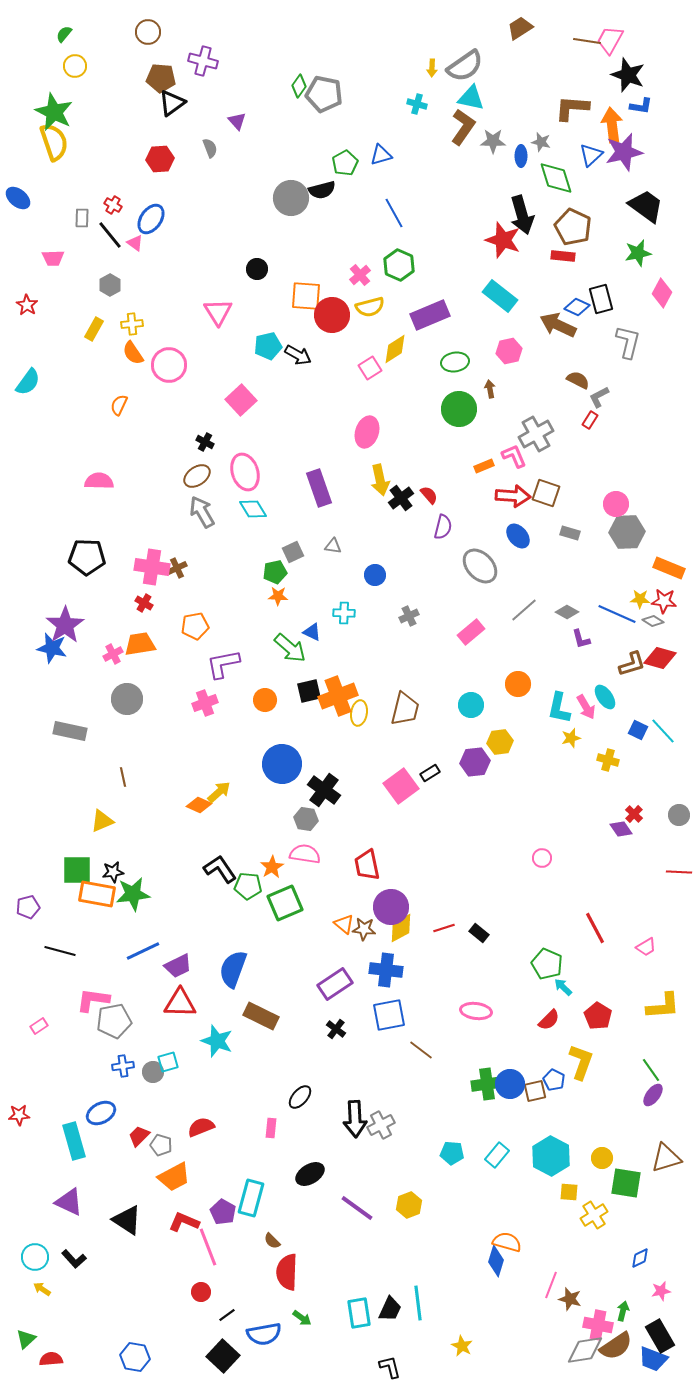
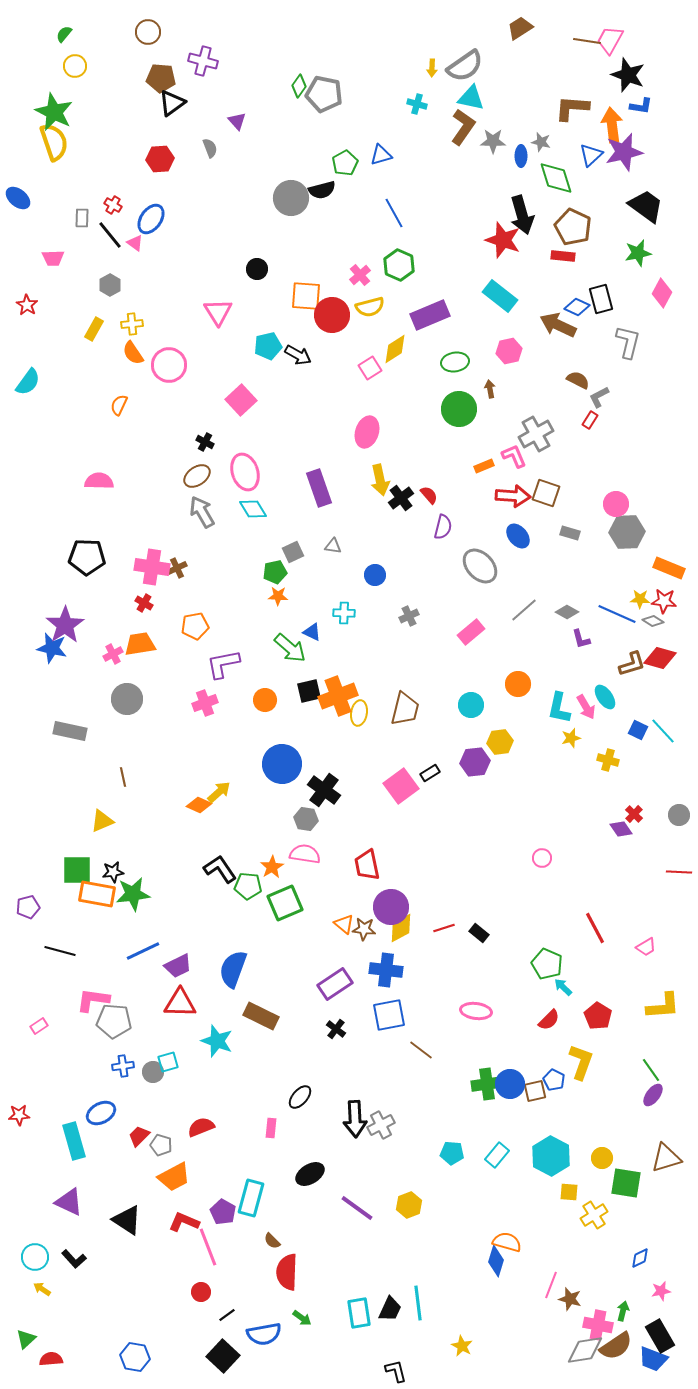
gray pentagon at (114, 1021): rotated 16 degrees clockwise
black L-shape at (390, 1367): moved 6 px right, 4 px down
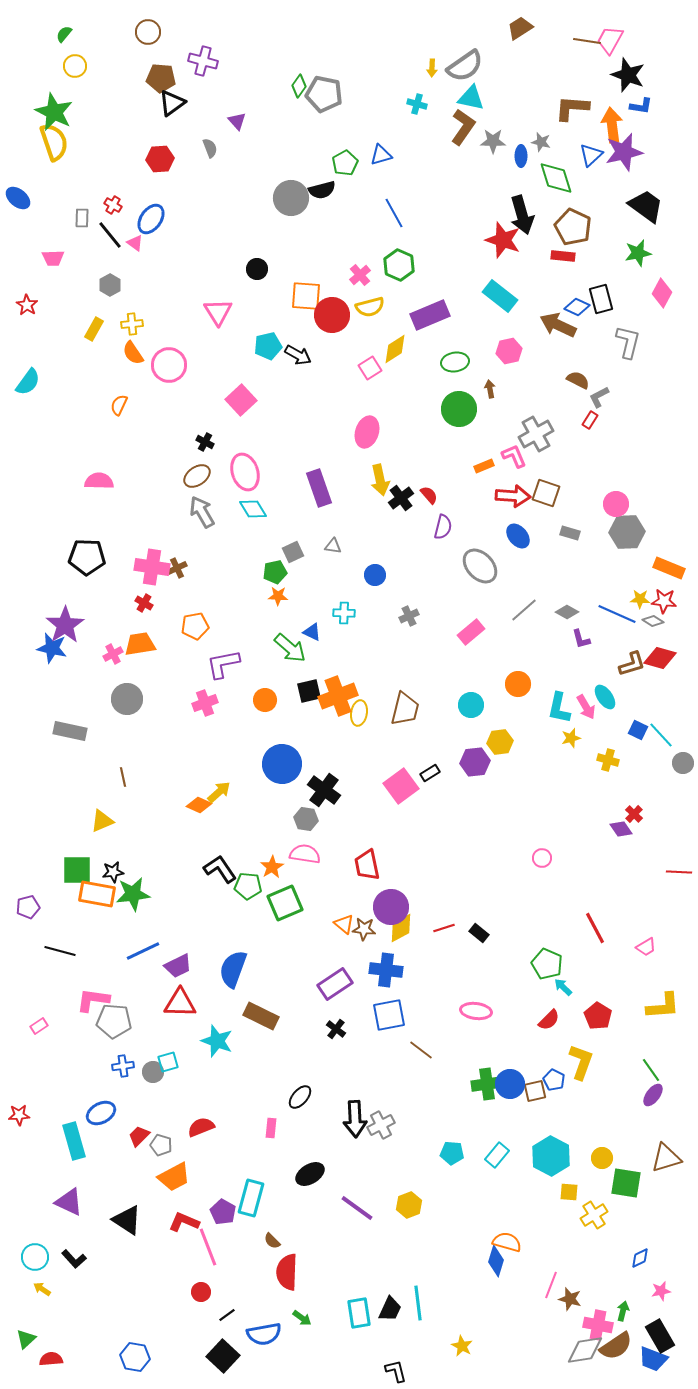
cyan line at (663, 731): moved 2 px left, 4 px down
gray circle at (679, 815): moved 4 px right, 52 px up
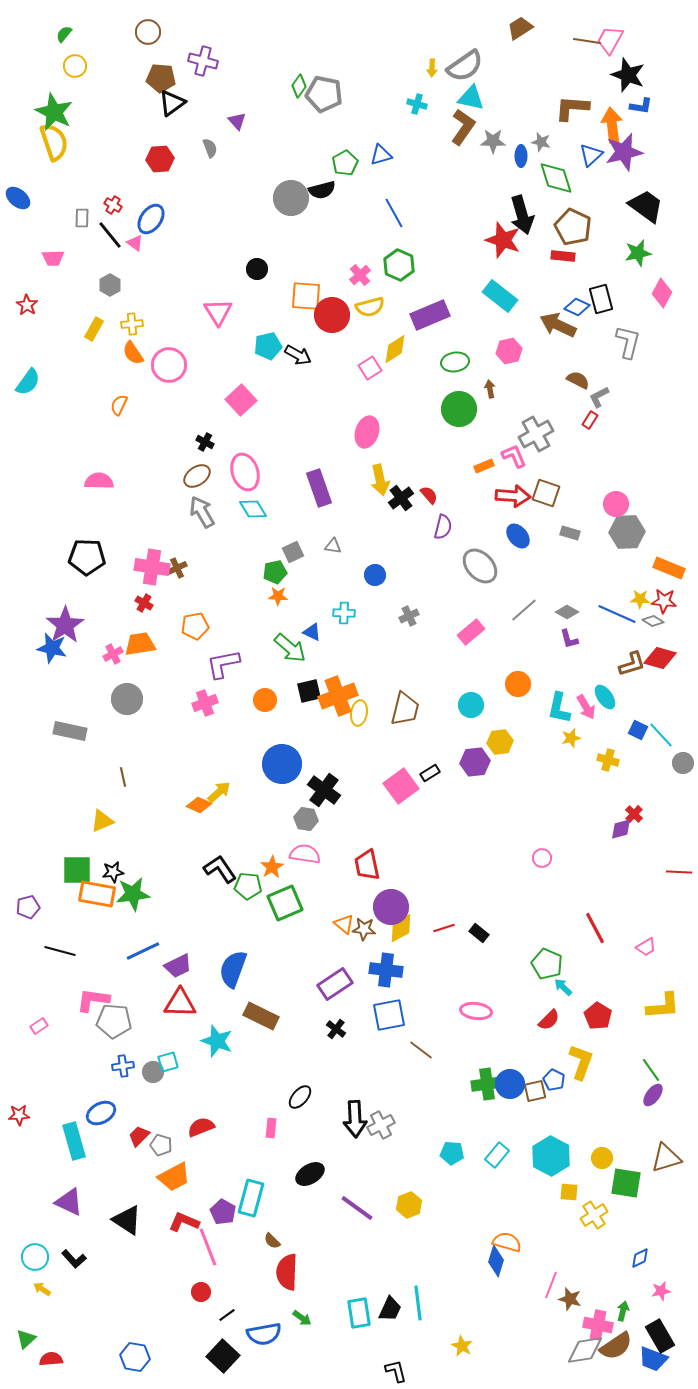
purple L-shape at (581, 639): moved 12 px left
purple diamond at (621, 829): rotated 70 degrees counterclockwise
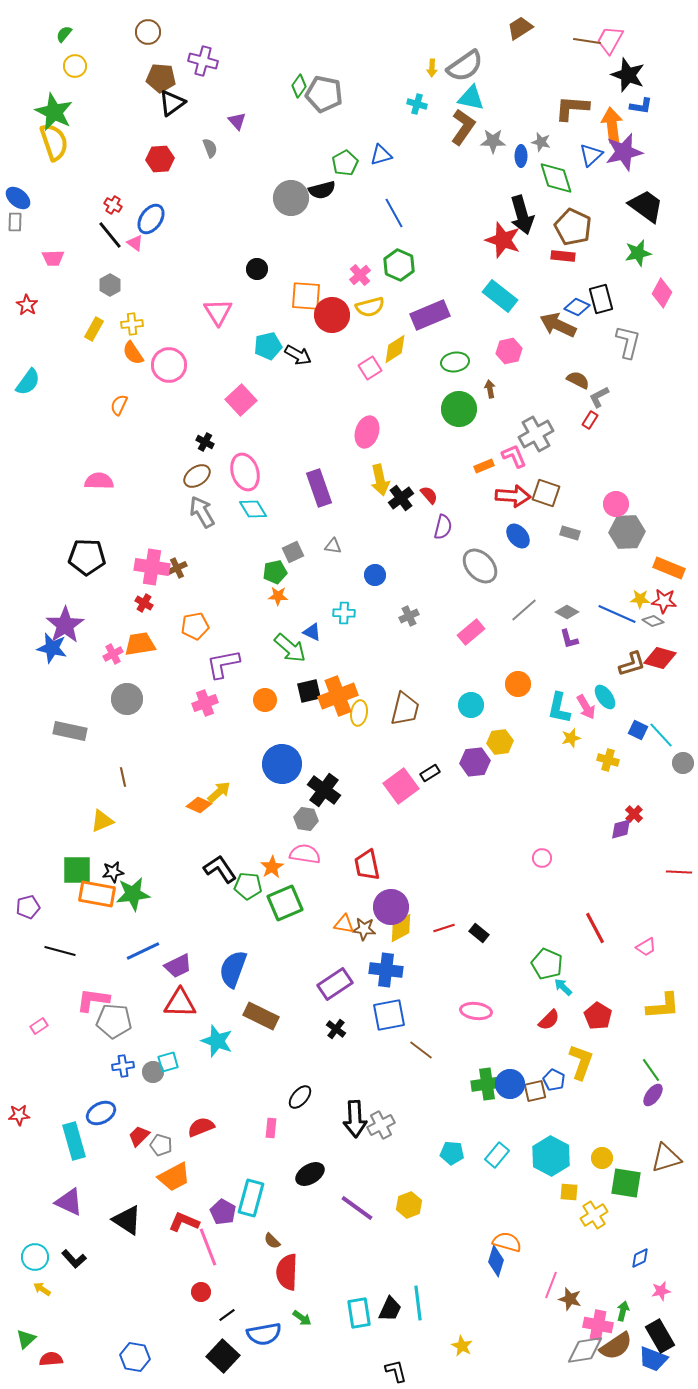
gray rectangle at (82, 218): moved 67 px left, 4 px down
orange triangle at (344, 924): rotated 30 degrees counterclockwise
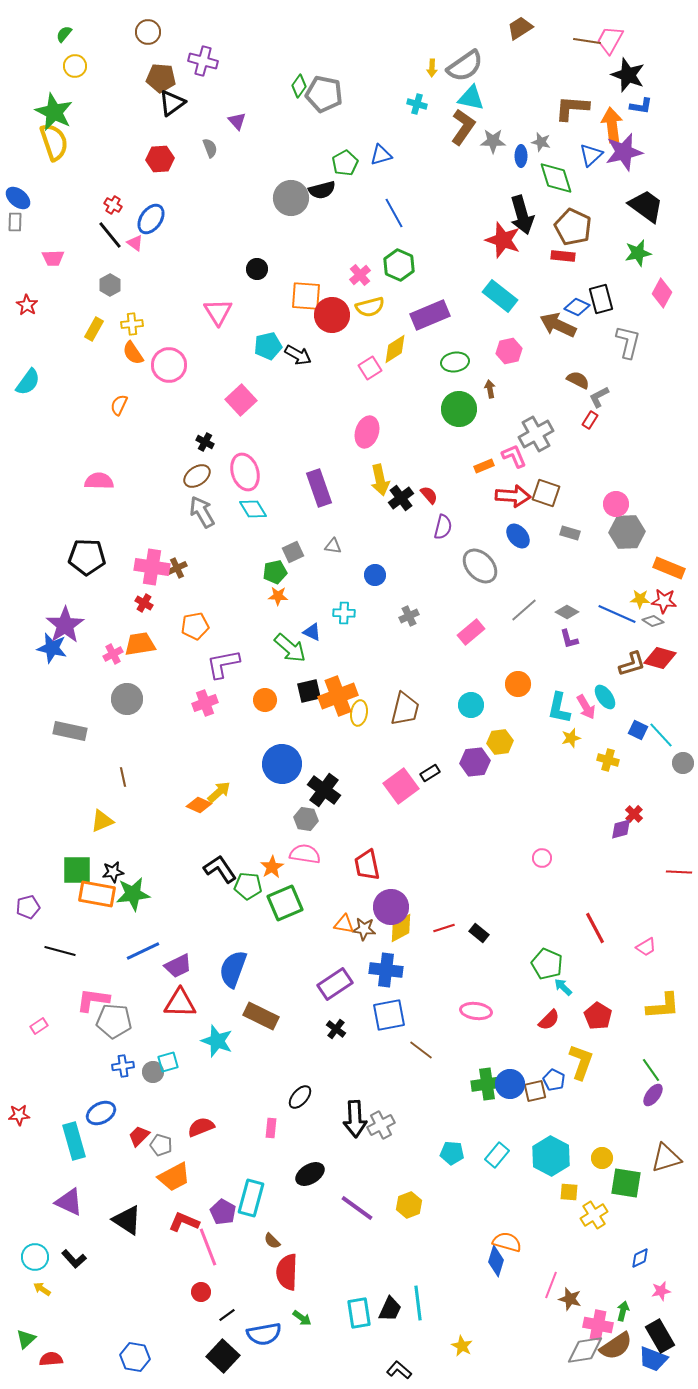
black L-shape at (396, 1371): moved 3 px right, 1 px up; rotated 35 degrees counterclockwise
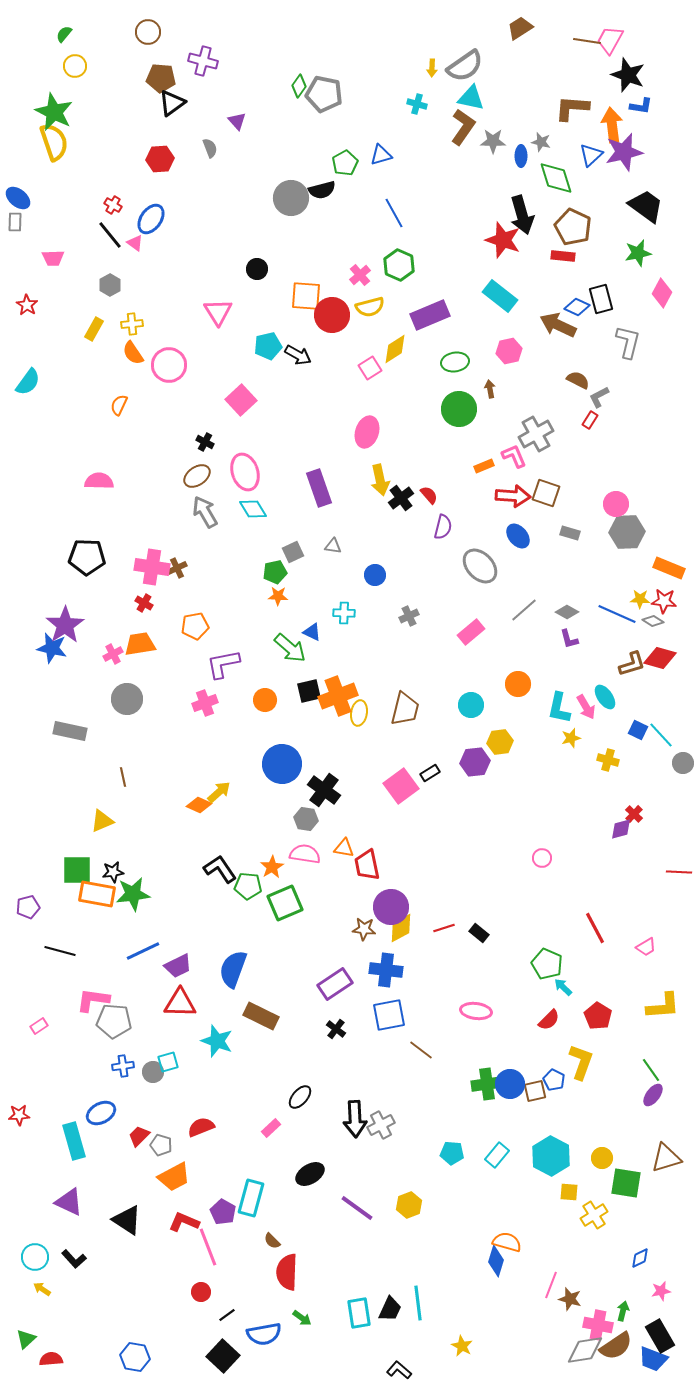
gray arrow at (202, 512): moved 3 px right
orange triangle at (344, 924): moved 76 px up
pink rectangle at (271, 1128): rotated 42 degrees clockwise
